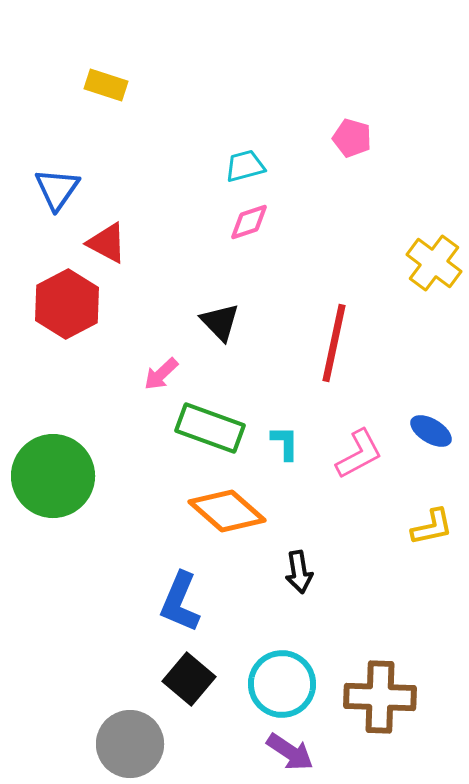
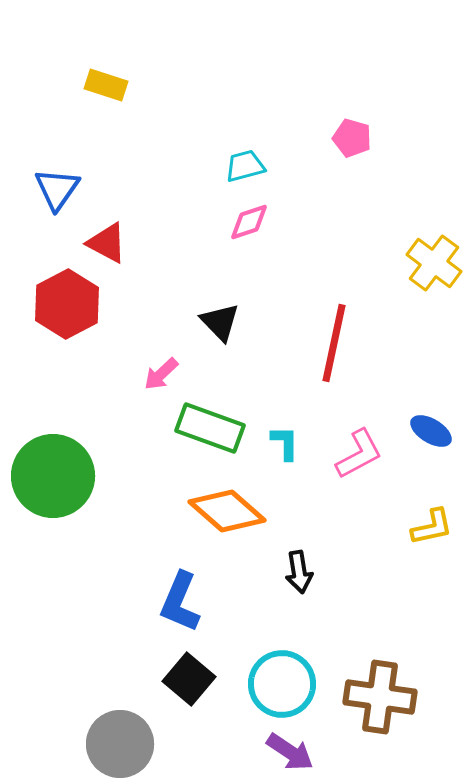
brown cross: rotated 6 degrees clockwise
gray circle: moved 10 px left
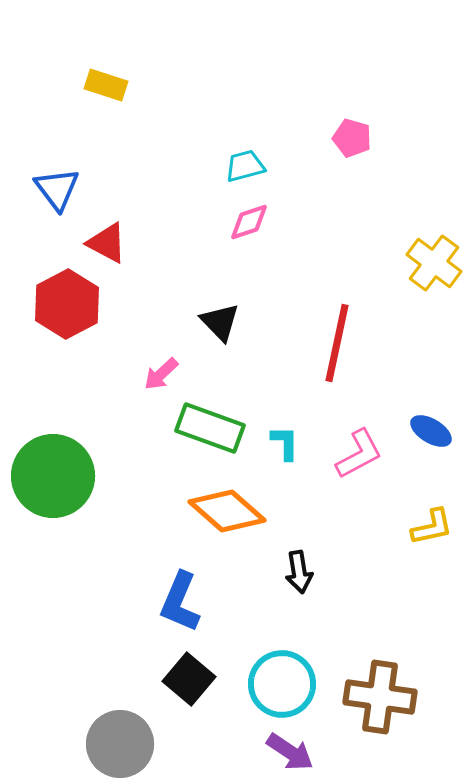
blue triangle: rotated 12 degrees counterclockwise
red line: moved 3 px right
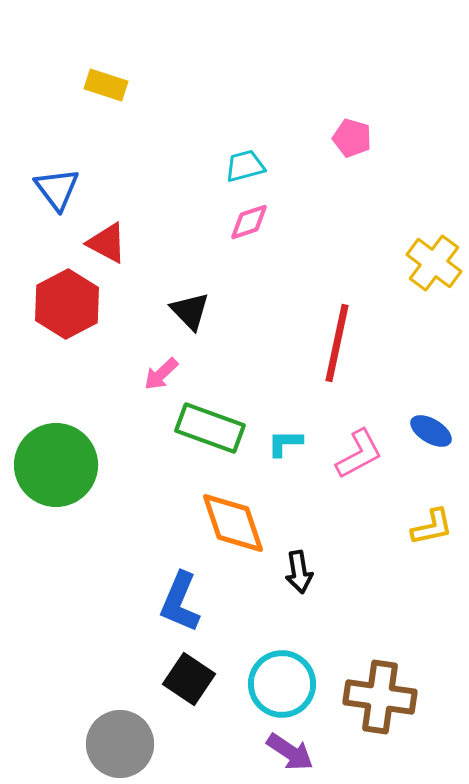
black triangle: moved 30 px left, 11 px up
cyan L-shape: rotated 90 degrees counterclockwise
green circle: moved 3 px right, 11 px up
orange diamond: moved 6 px right, 12 px down; rotated 30 degrees clockwise
black square: rotated 6 degrees counterclockwise
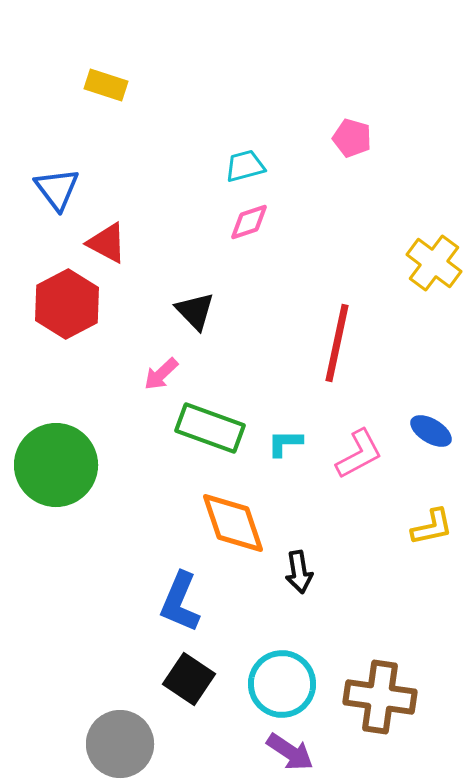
black triangle: moved 5 px right
